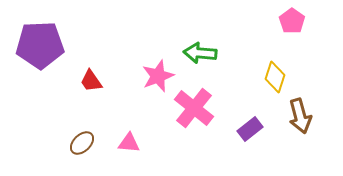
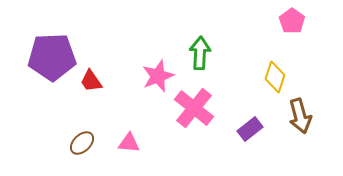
purple pentagon: moved 12 px right, 12 px down
green arrow: rotated 88 degrees clockwise
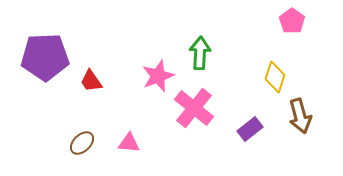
purple pentagon: moved 7 px left
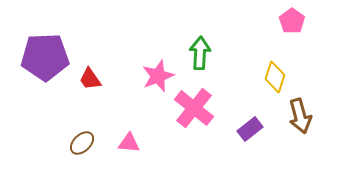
red trapezoid: moved 1 px left, 2 px up
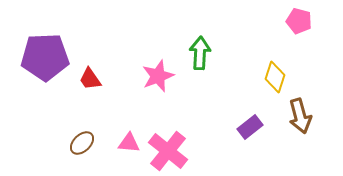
pink pentagon: moved 7 px right; rotated 20 degrees counterclockwise
pink cross: moved 26 px left, 43 px down
purple rectangle: moved 2 px up
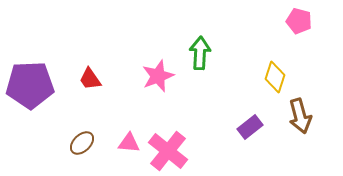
purple pentagon: moved 15 px left, 28 px down
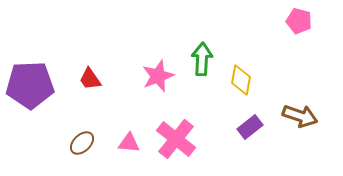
green arrow: moved 2 px right, 6 px down
yellow diamond: moved 34 px left, 3 px down; rotated 8 degrees counterclockwise
brown arrow: rotated 56 degrees counterclockwise
pink cross: moved 8 px right, 12 px up
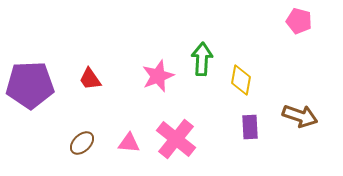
purple rectangle: rotated 55 degrees counterclockwise
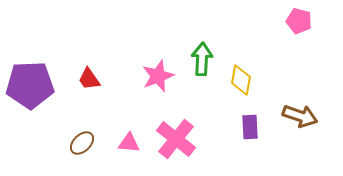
red trapezoid: moved 1 px left
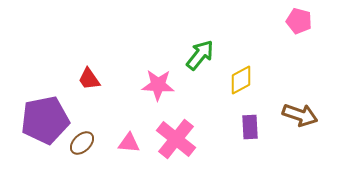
green arrow: moved 2 px left, 4 px up; rotated 36 degrees clockwise
pink star: moved 9 px down; rotated 24 degrees clockwise
yellow diamond: rotated 52 degrees clockwise
purple pentagon: moved 15 px right, 35 px down; rotated 9 degrees counterclockwise
brown arrow: moved 1 px up
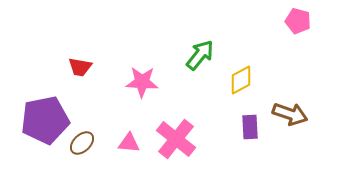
pink pentagon: moved 1 px left
red trapezoid: moved 9 px left, 12 px up; rotated 45 degrees counterclockwise
pink star: moved 16 px left, 3 px up
brown arrow: moved 10 px left, 1 px up
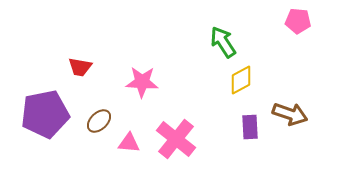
pink pentagon: rotated 10 degrees counterclockwise
green arrow: moved 23 px right, 13 px up; rotated 72 degrees counterclockwise
purple pentagon: moved 6 px up
brown ellipse: moved 17 px right, 22 px up
